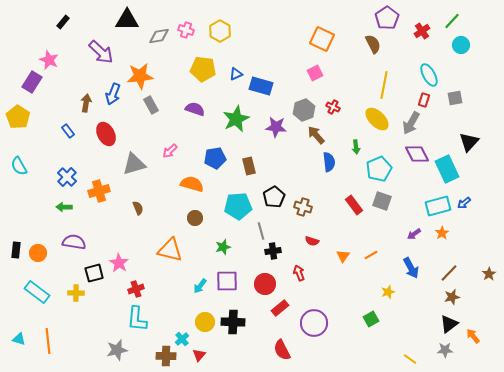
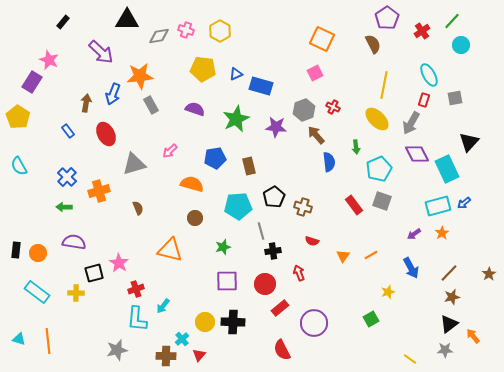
cyan arrow at (200, 286): moved 37 px left, 20 px down
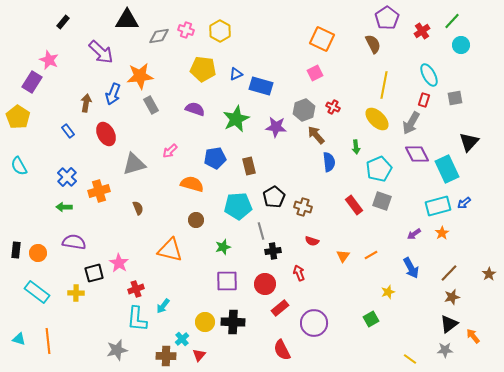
brown circle at (195, 218): moved 1 px right, 2 px down
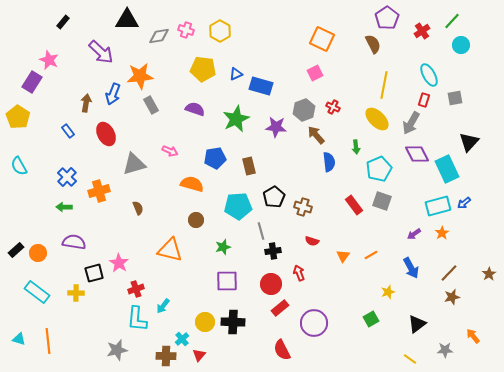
pink arrow at (170, 151): rotated 112 degrees counterclockwise
black rectangle at (16, 250): rotated 42 degrees clockwise
red circle at (265, 284): moved 6 px right
black triangle at (449, 324): moved 32 px left
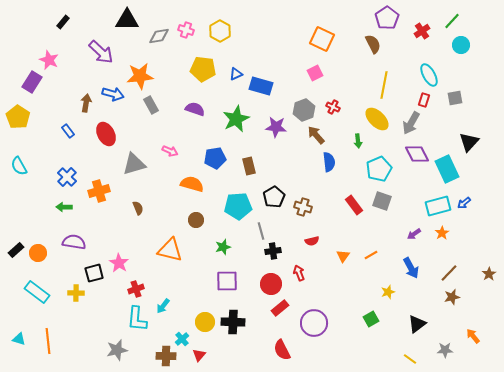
blue arrow at (113, 94): rotated 95 degrees counterclockwise
green arrow at (356, 147): moved 2 px right, 6 px up
red semicircle at (312, 241): rotated 32 degrees counterclockwise
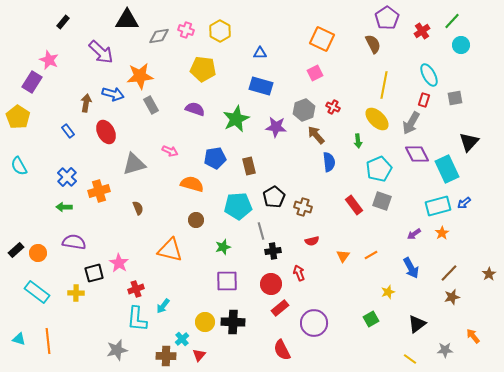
blue triangle at (236, 74): moved 24 px right, 21 px up; rotated 24 degrees clockwise
red ellipse at (106, 134): moved 2 px up
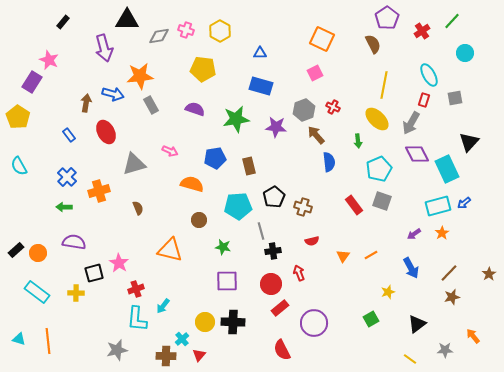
cyan circle at (461, 45): moved 4 px right, 8 px down
purple arrow at (101, 52): moved 3 px right, 4 px up; rotated 32 degrees clockwise
green star at (236, 119): rotated 16 degrees clockwise
blue rectangle at (68, 131): moved 1 px right, 4 px down
brown circle at (196, 220): moved 3 px right
green star at (223, 247): rotated 28 degrees clockwise
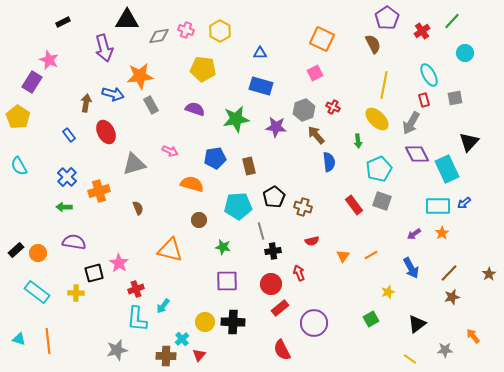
black rectangle at (63, 22): rotated 24 degrees clockwise
red rectangle at (424, 100): rotated 32 degrees counterclockwise
cyan rectangle at (438, 206): rotated 15 degrees clockwise
